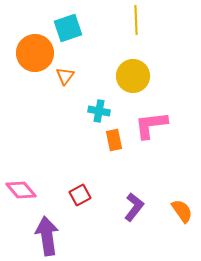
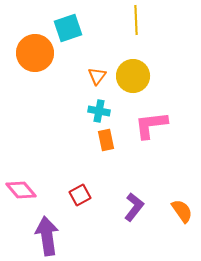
orange triangle: moved 32 px right
orange rectangle: moved 8 px left
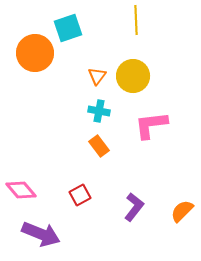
orange rectangle: moved 7 px left, 6 px down; rotated 25 degrees counterclockwise
orange semicircle: rotated 100 degrees counterclockwise
purple arrow: moved 6 px left, 2 px up; rotated 120 degrees clockwise
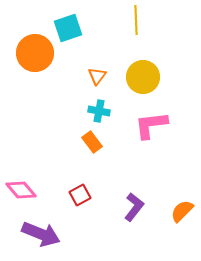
yellow circle: moved 10 px right, 1 px down
orange rectangle: moved 7 px left, 4 px up
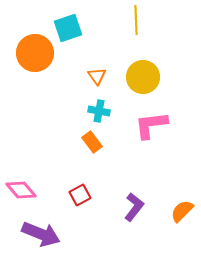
orange triangle: rotated 12 degrees counterclockwise
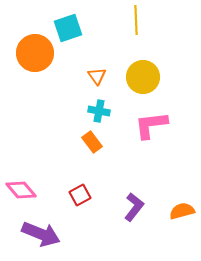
orange semicircle: rotated 30 degrees clockwise
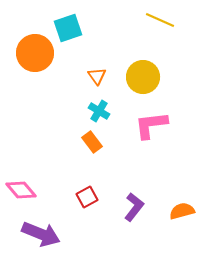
yellow line: moved 24 px right; rotated 64 degrees counterclockwise
cyan cross: rotated 20 degrees clockwise
red square: moved 7 px right, 2 px down
